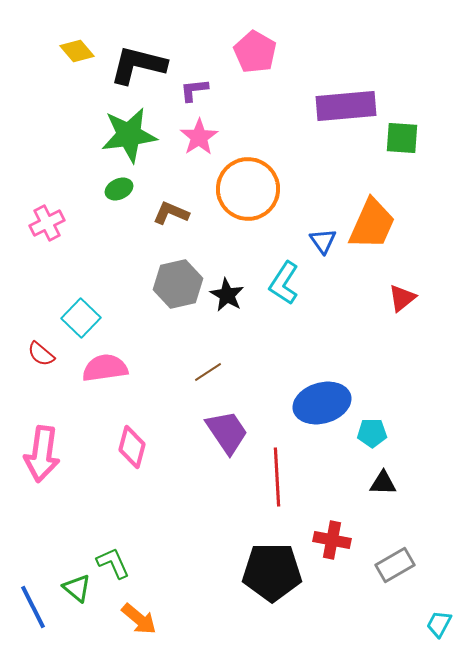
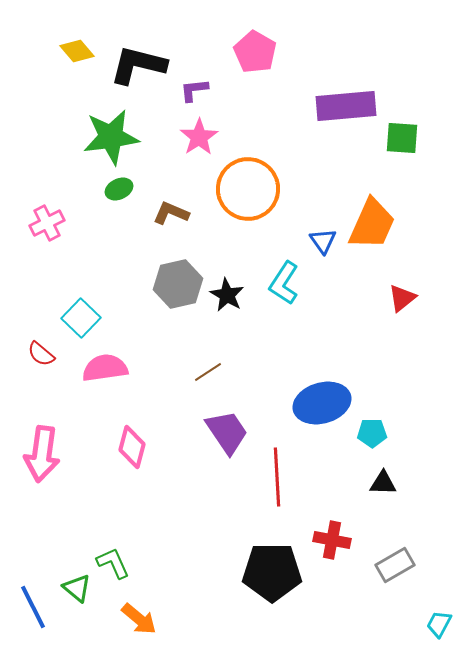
green star: moved 18 px left, 2 px down
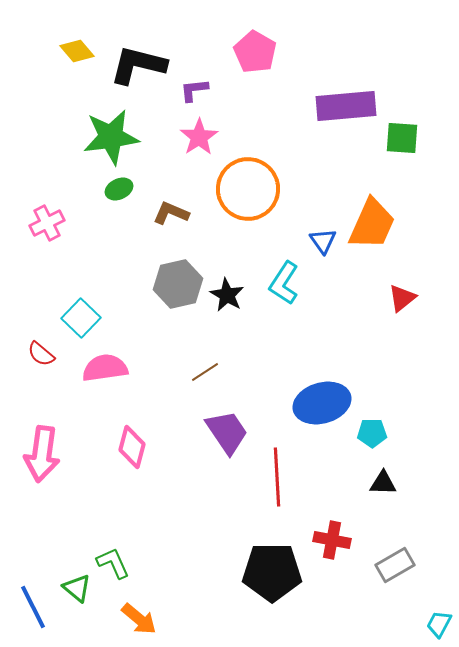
brown line: moved 3 px left
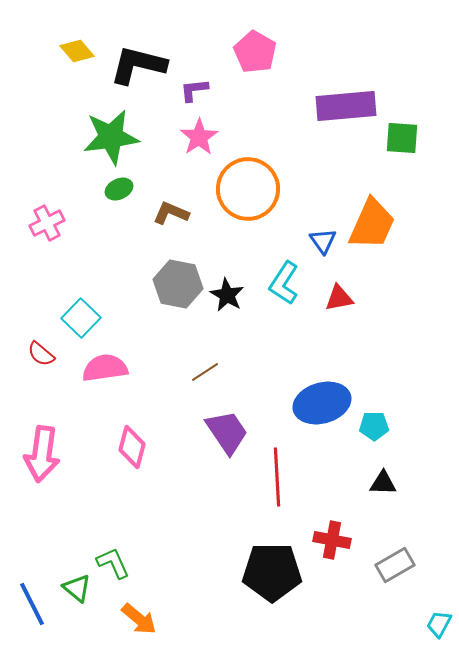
gray hexagon: rotated 24 degrees clockwise
red triangle: moved 63 px left; rotated 28 degrees clockwise
cyan pentagon: moved 2 px right, 7 px up
blue line: moved 1 px left, 3 px up
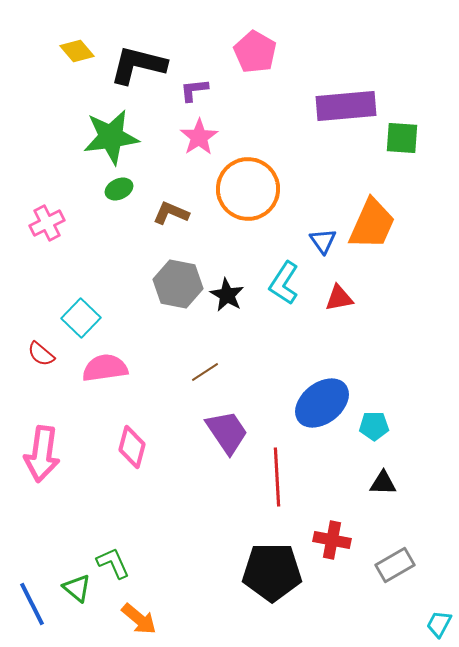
blue ellipse: rotated 22 degrees counterclockwise
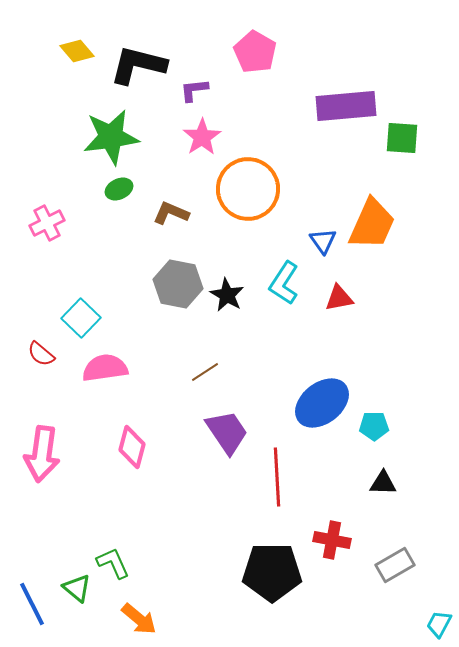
pink star: moved 3 px right
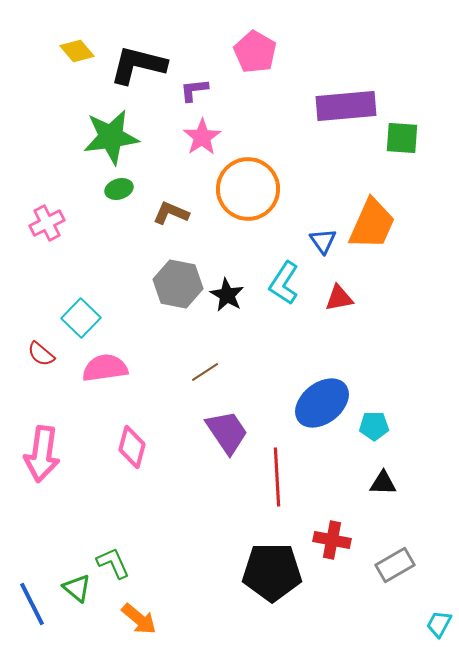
green ellipse: rotated 8 degrees clockwise
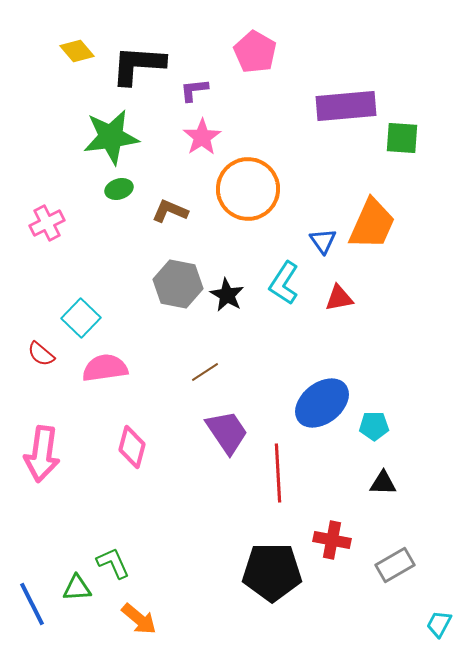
black L-shape: rotated 10 degrees counterclockwise
brown L-shape: moved 1 px left, 2 px up
red line: moved 1 px right, 4 px up
green triangle: rotated 44 degrees counterclockwise
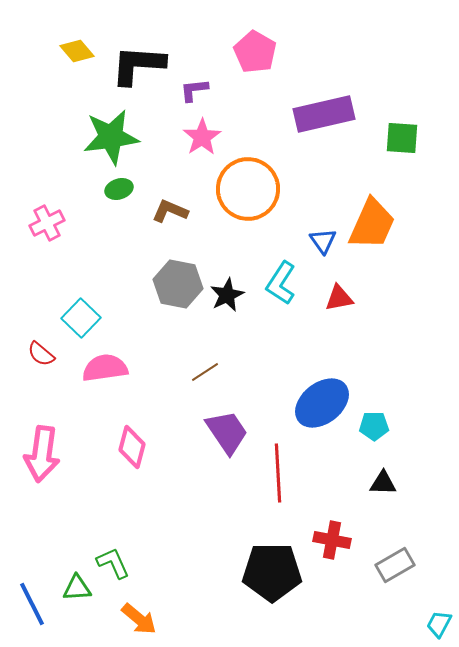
purple rectangle: moved 22 px left, 8 px down; rotated 8 degrees counterclockwise
cyan L-shape: moved 3 px left
black star: rotated 16 degrees clockwise
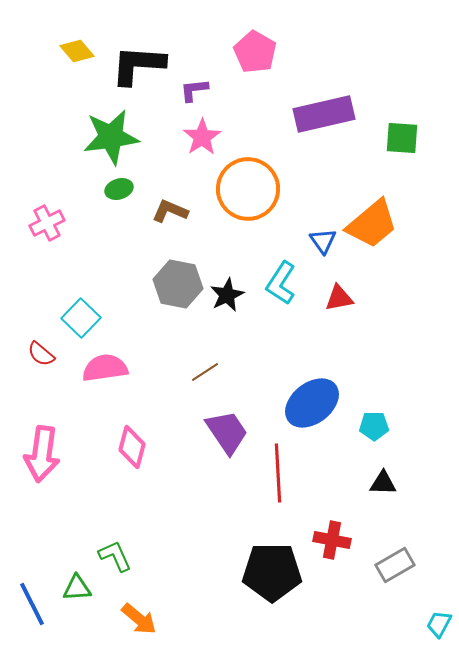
orange trapezoid: rotated 26 degrees clockwise
blue ellipse: moved 10 px left
green L-shape: moved 2 px right, 7 px up
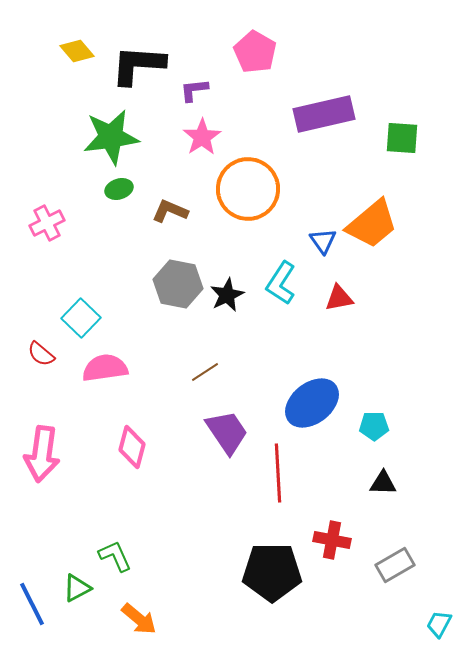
green triangle: rotated 24 degrees counterclockwise
